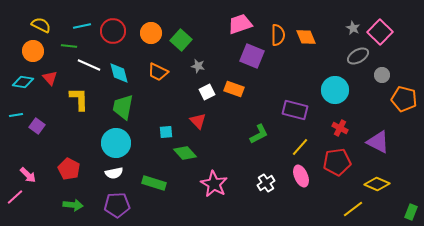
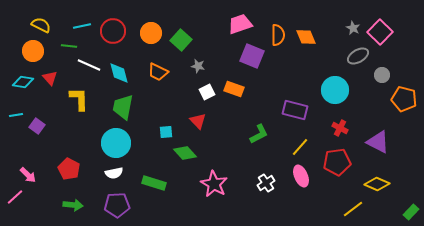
green rectangle at (411, 212): rotated 21 degrees clockwise
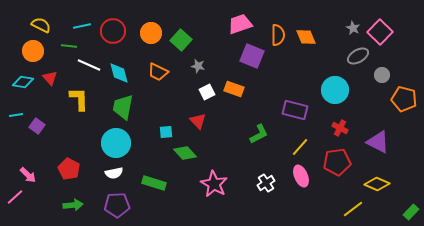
green arrow at (73, 205): rotated 12 degrees counterclockwise
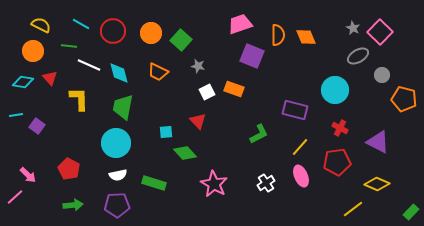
cyan line at (82, 26): moved 1 px left, 2 px up; rotated 42 degrees clockwise
white semicircle at (114, 173): moved 4 px right, 2 px down
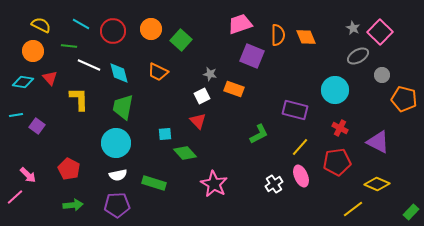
orange circle at (151, 33): moved 4 px up
gray star at (198, 66): moved 12 px right, 8 px down
white square at (207, 92): moved 5 px left, 4 px down
cyan square at (166, 132): moved 1 px left, 2 px down
white cross at (266, 183): moved 8 px right, 1 px down
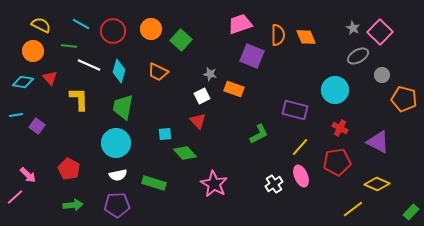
cyan diamond at (119, 73): moved 2 px up; rotated 30 degrees clockwise
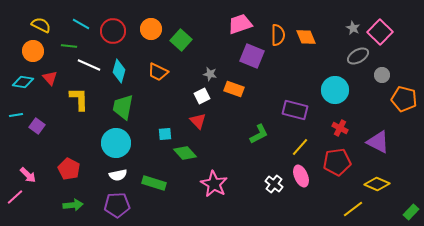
white cross at (274, 184): rotated 18 degrees counterclockwise
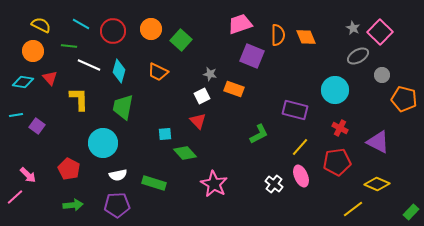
cyan circle at (116, 143): moved 13 px left
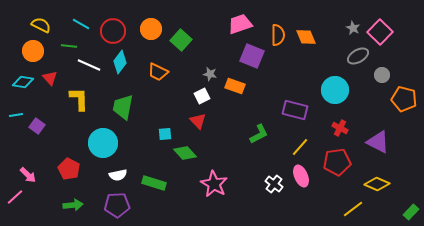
cyan diamond at (119, 71): moved 1 px right, 9 px up; rotated 20 degrees clockwise
orange rectangle at (234, 89): moved 1 px right, 3 px up
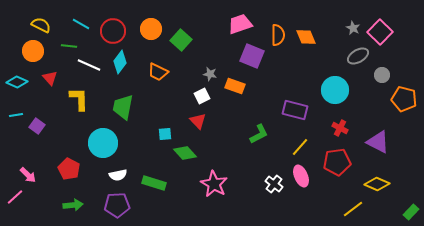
cyan diamond at (23, 82): moved 6 px left; rotated 15 degrees clockwise
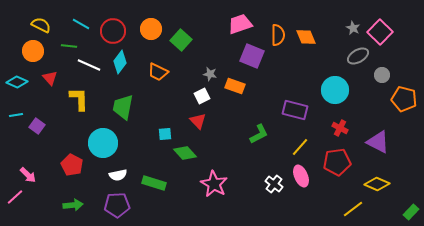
red pentagon at (69, 169): moved 3 px right, 4 px up
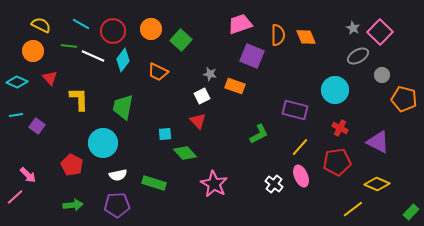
cyan diamond at (120, 62): moved 3 px right, 2 px up
white line at (89, 65): moved 4 px right, 9 px up
